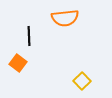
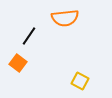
black line: rotated 36 degrees clockwise
yellow square: moved 2 px left; rotated 18 degrees counterclockwise
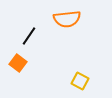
orange semicircle: moved 2 px right, 1 px down
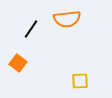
black line: moved 2 px right, 7 px up
yellow square: rotated 30 degrees counterclockwise
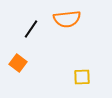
yellow square: moved 2 px right, 4 px up
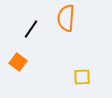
orange semicircle: moved 1 px left, 1 px up; rotated 100 degrees clockwise
orange square: moved 1 px up
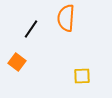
orange square: moved 1 px left
yellow square: moved 1 px up
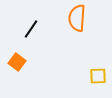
orange semicircle: moved 11 px right
yellow square: moved 16 px right
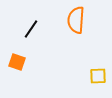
orange semicircle: moved 1 px left, 2 px down
orange square: rotated 18 degrees counterclockwise
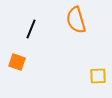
orange semicircle: rotated 20 degrees counterclockwise
black line: rotated 12 degrees counterclockwise
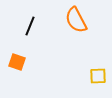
orange semicircle: rotated 12 degrees counterclockwise
black line: moved 1 px left, 3 px up
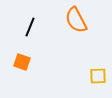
black line: moved 1 px down
orange square: moved 5 px right
